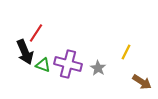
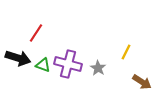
black arrow: moved 7 px left, 6 px down; rotated 50 degrees counterclockwise
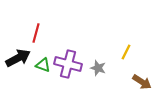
red line: rotated 18 degrees counterclockwise
black arrow: rotated 45 degrees counterclockwise
gray star: rotated 14 degrees counterclockwise
